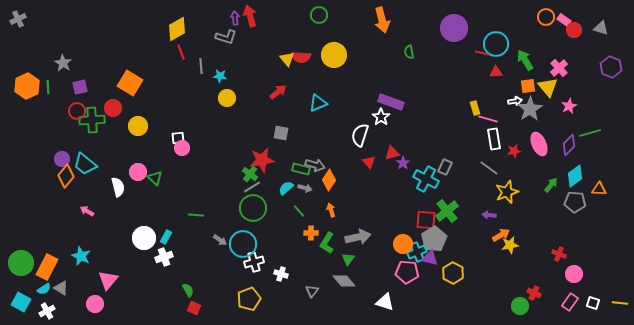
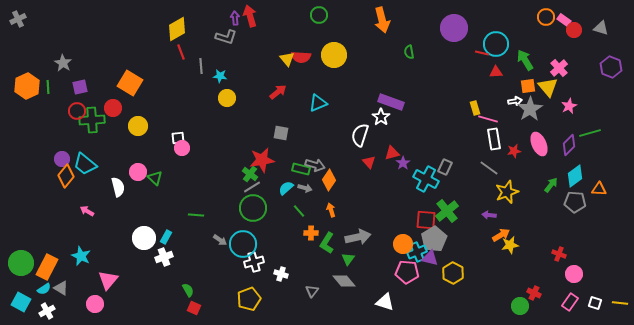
white square at (593, 303): moved 2 px right
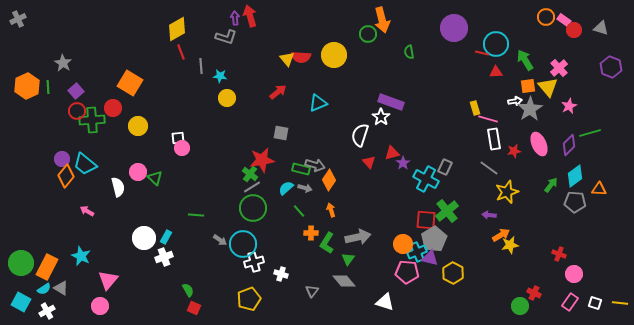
green circle at (319, 15): moved 49 px right, 19 px down
purple square at (80, 87): moved 4 px left, 4 px down; rotated 28 degrees counterclockwise
pink circle at (95, 304): moved 5 px right, 2 px down
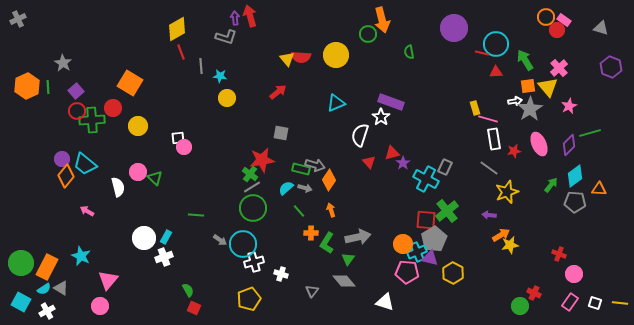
red circle at (574, 30): moved 17 px left
yellow circle at (334, 55): moved 2 px right
cyan triangle at (318, 103): moved 18 px right
pink circle at (182, 148): moved 2 px right, 1 px up
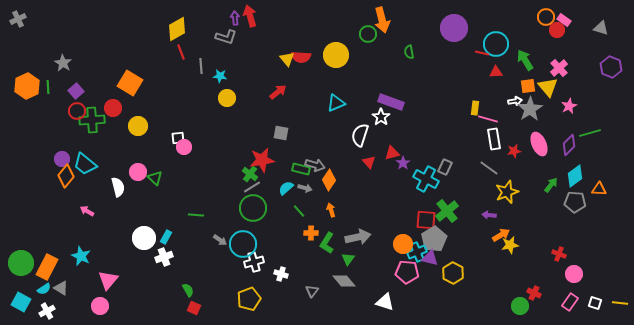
yellow rectangle at (475, 108): rotated 24 degrees clockwise
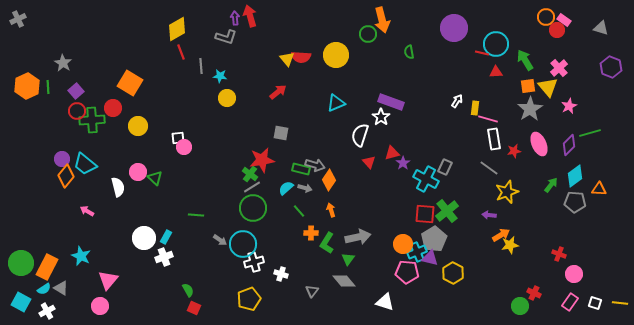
white arrow at (515, 101): moved 58 px left; rotated 48 degrees counterclockwise
red square at (426, 220): moved 1 px left, 6 px up
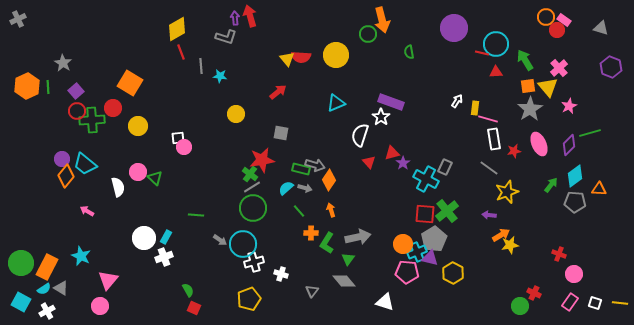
yellow circle at (227, 98): moved 9 px right, 16 px down
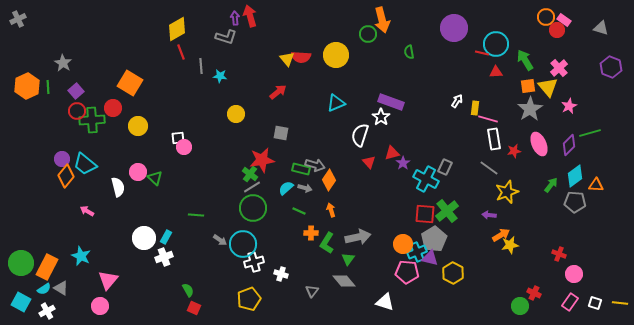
orange triangle at (599, 189): moved 3 px left, 4 px up
green line at (299, 211): rotated 24 degrees counterclockwise
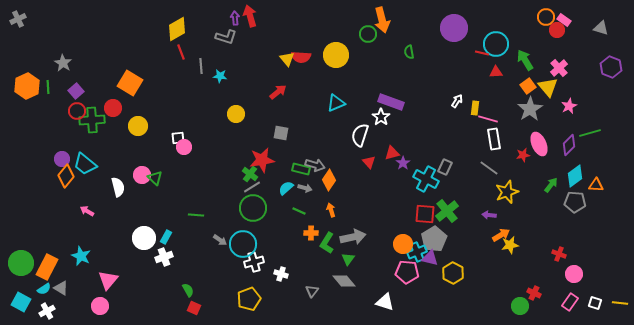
orange square at (528, 86): rotated 28 degrees counterclockwise
red star at (514, 151): moved 9 px right, 4 px down
pink circle at (138, 172): moved 4 px right, 3 px down
gray arrow at (358, 237): moved 5 px left
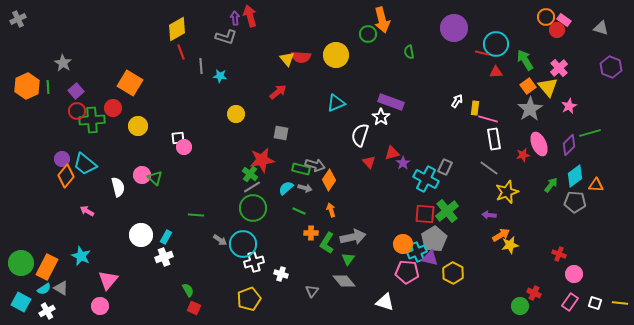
white circle at (144, 238): moved 3 px left, 3 px up
